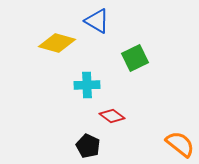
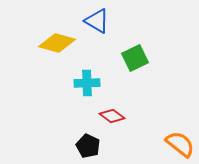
cyan cross: moved 2 px up
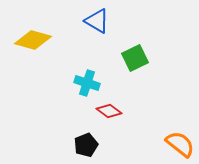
yellow diamond: moved 24 px left, 3 px up
cyan cross: rotated 20 degrees clockwise
red diamond: moved 3 px left, 5 px up
black pentagon: moved 2 px left, 1 px up; rotated 25 degrees clockwise
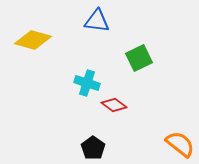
blue triangle: rotated 24 degrees counterclockwise
green square: moved 4 px right
red diamond: moved 5 px right, 6 px up
black pentagon: moved 7 px right, 3 px down; rotated 15 degrees counterclockwise
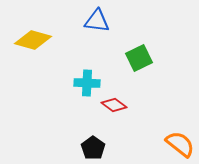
cyan cross: rotated 15 degrees counterclockwise
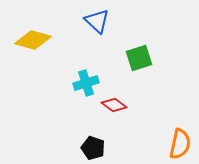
blue triangle: rotated 36 degrees clockwise
green square: rotated 8 degrees clockwise
cyan cross: moved 1 px left; rotated 20 degrees counterclockwise
orange semicircle: rotated 64 degrees clockwise
black pentagon: rotated 15 degrees counterclockwise
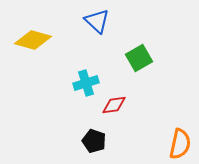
green square: rotated 12 degrees counterclockwise
red diamond: rotated 45 degrees counterclockwise
black pentagon: moved 1 px right, 7 px up
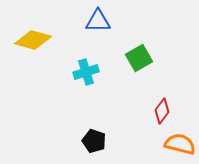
blue triangle: moved 1 px right; rotated 44 degrees counterclockwise
cyan cross: moved 11 px up
red diamond: moved 48 px right, 6 px down; rotated 45 degrees counterclockwise
orange semicircle: rotated 88 degrees counterclockwise
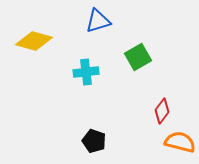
blue triangle: rotated 16 degrees counterclockwise
yellow diamond: moved 1 px right, 1 px down
green square: moved 1 px left, 1 px up
cyan cross: rotated 10 degrees clockwise
orange semicircle: moved 2 px up
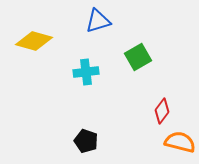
black pentagon: moved 8 px left
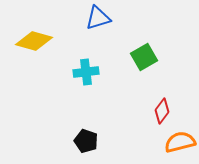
blue triangle: moved 3 px up
green square: moved 6 px right
orange semicircle: rotated 28 degrees counterclockwise
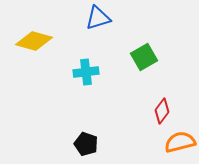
black pentagon: moved 3 px down
